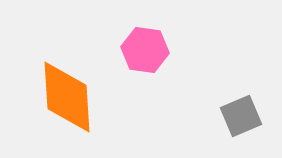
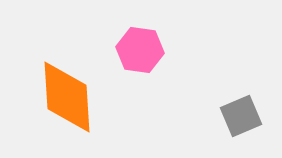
pink hexagon: moved 5 px left
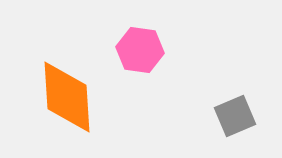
gray square: moved 6 px left
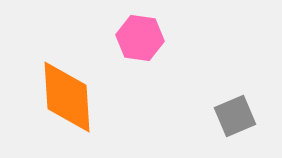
pink hexagon: moved 12 px up
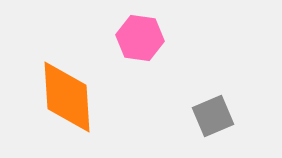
gray square: moved 22 px left
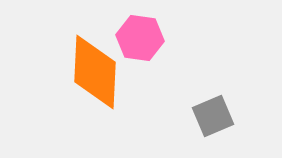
orange diamond: moved 28 px right, 25 px up; rotated 6 degrees clockwise
